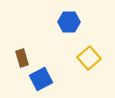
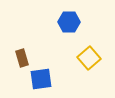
blue square: rotated 20 degrees clockwise
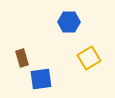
yellow square: rotated 10 degrees clockwise
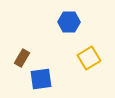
brown rectangle: rotated 48 degrees clockwise
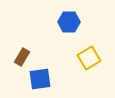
brown rectangle: moved 1 px up
blue square: moved 1 px left
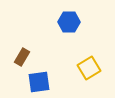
yellow square: moved 10 px down
blue square: moved 1 px left, 3 px down
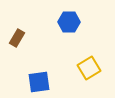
brown rectangle: moved 5 px left, 19 px up
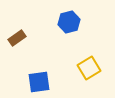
blue hexagon: rotated 15 degrees counterclockwise
brown rectangle: rotated 24 degrees clockwise
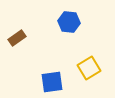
blue hexagon: rotated 20 degrees clockwise
blue square: moved 13 px right
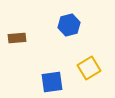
blue hexagon: moved 3 px down; rotated 20 degrees counterclockwise
brown rectangle: rotated 30 degrees clockwise
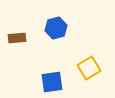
blue hexagon: moved 13 px left, 3 px down
